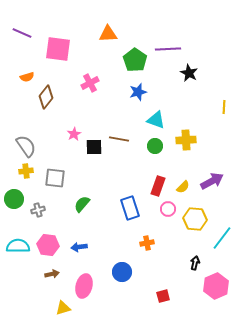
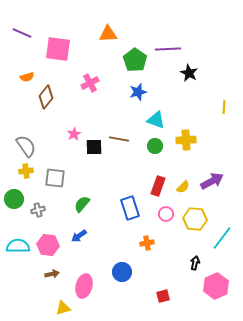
pink circle at (168, 209): moved 2 px left, 5 px down
blue arrow at (79, 247): moved 11 px up; rotated 28 degrees counterclockwise
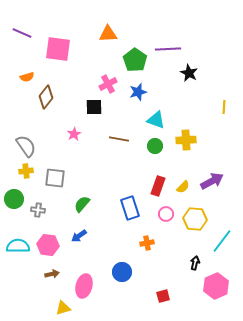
pink cross at (90, 83): moved 18 px right, 1 px down
black square at (94, 147): moved 40 px up
gray cross at (38, 210): rotated 24 degrees clockwise
cyan line at (222, 238): moved 3 px down
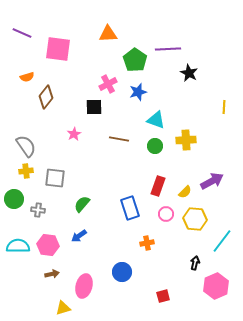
yellow semicircle at (183, 187): moved 2 px right, 5 px down
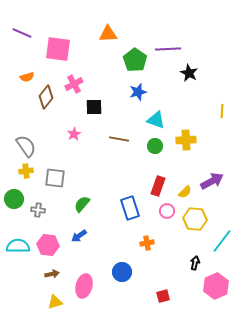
pink cross at (108, 84): moved 34 px left
yellow line at (224, 107): moved 2 px left, 4 px down
pink circle at (166, 214): moved 1 px right, 3 px up
yellow triangle at (63, 308): moved 8 px left, 6 px up
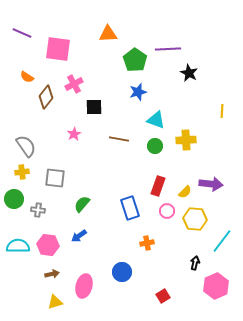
orange semicircle at (27, 77): rotated 48 degrees clockwise
yellow cross at (26, 171): moved 4 px left, 1 px down
purple arrow at (212, 181): moved 1 px left, 3 px down; rotated 35 degrees clockwise
red square at (163, 296): rotated 16 degrees counterclockwise
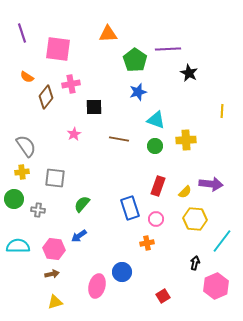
purple line at (22, 33): rotated 48 degrees clockwise
pink cross at (74, 84): moved 3 px left; rotated 18 degrees clockwise
pink circle at (167, 211): moved 11 px left, 8 px down
pink hexagon at (48, 245): moved 6 px right, 4 px down
pink ellipse at (84, 286): moved 13 px right
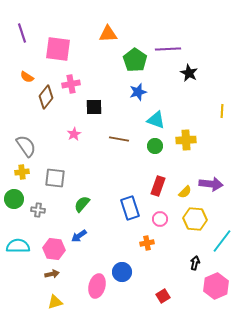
pink circle at (156, 219): moved 4 px right
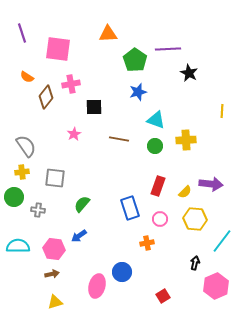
green circle at (14, 199): moved 2 px up
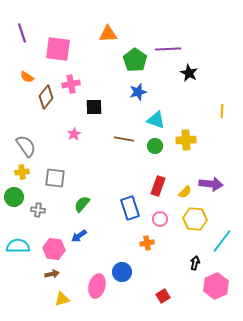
brown line at (119, 139): moved 5 px right
yellow triangle at (55, 302): moved 7 px right, 3 px up
